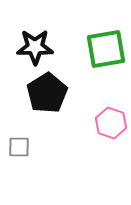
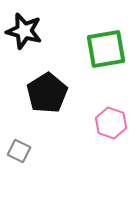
black star: moved 11 px left, 16 px up; rotated 15 degrees clockwise
gray square: moved 4 px down; rotated 25 degrees clockwise
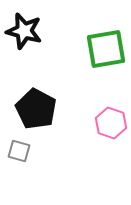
black pentagon: moved 11 px left, 16 px down; rotated 12 degrees counterclockwise
gray square: rotated 10 degrees counterclockwise
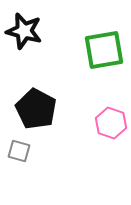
green square: moved 2 px left, 1 px down
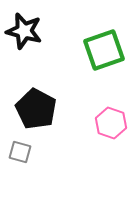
green square: rotated 9 degrees counterclockwise
gray square: moved 1 px right, 1 px down
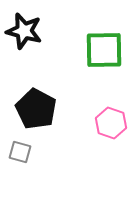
green square: rotated 18 degrees clockwise
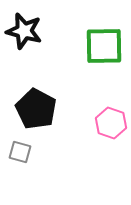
green square: moved 4 px up
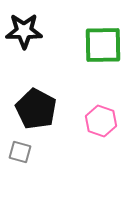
black star: rotated 15 degrees counterclockwise
green square: moved 1 px left, 1 px up
pink hexagon: moved 10 px left, 2 px up
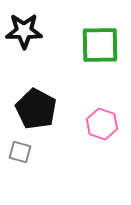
green square: moved 3 px left
pink hexagon: moved 1 px right, 3 px down
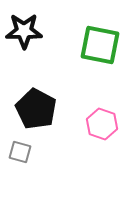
green square: rotated 12 degrees clockwise
